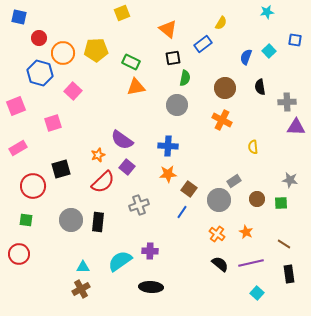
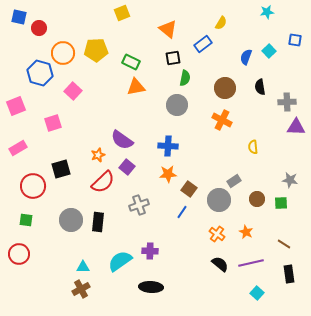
red circle at (39, 38): moved 10 px up
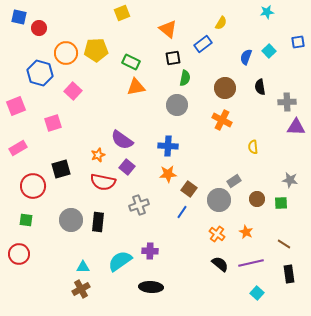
blue square at (295, 40): moved 3 px right, 2 px down; rotated 16 degrees counterclockwise
orange circle at (63, 53): moved 3 px right
red semicircle at (103, 182): rotated 55 degrees clockwise
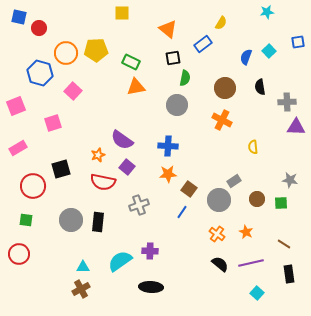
yellow square at (122, 13): rotated 21 degrees clockwise
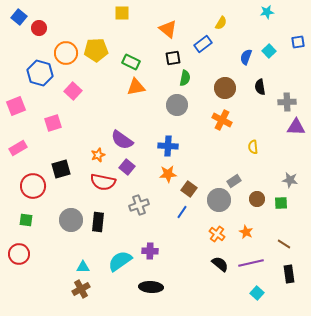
blue square at (19, 17): rotated 28 degrees clockwise
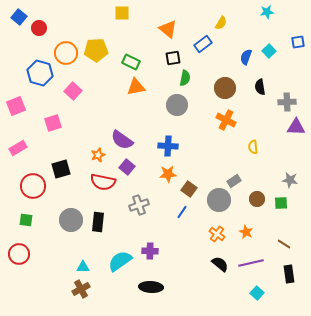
orange cross at (222, 120): moved 4 px right
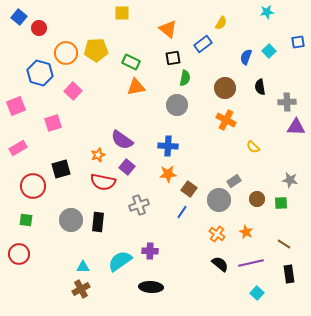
yellow semicircle at (253, 147): rotated 40 degrees counterclockwise
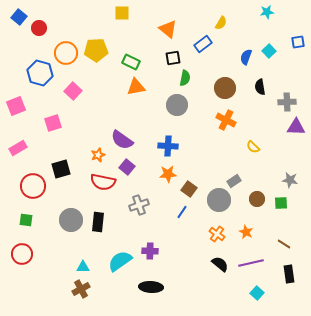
red circle at (19, 254): moved 3 px right
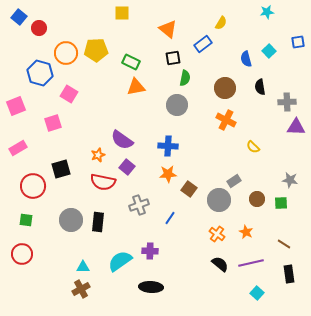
blue semicircle at (246, 57): moved 2 px down; rotated 35 degrees counterclockwise
pink square at (73, 91): moved 4 px left, 3 px down; rotated 12 degrees counterclockwise
blue line at (182, 212): moved 12 px left, 6 px down
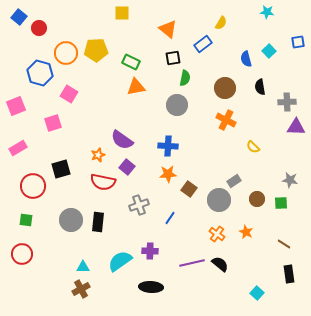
cyan star at (267, 12): rotated 16 degrees clockwise
purple line at (251, 263): moved 59 px left
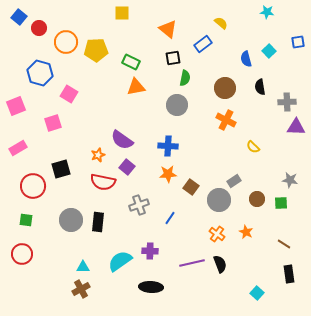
yellow semicircle at (221, 23): rotated 80 degrees counterclockwise
orange circle at (66, 53): moved 11 px up
brown square at (189, 189): moved 2 px right, 2 px up
black semicircle at (220, 264): rotated 30 degrees clockwise
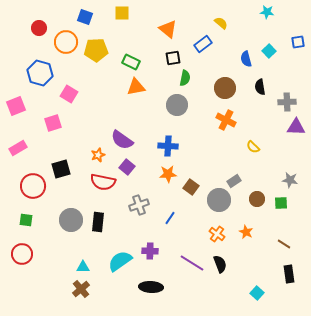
blue square at (19, 17): moved 66 px right; rotated 21 degrees counterclockwise
purple line at (192, 263): rotated 45 degrees clockwise
brown cross at (81, 289): rotated 12 degrees counterclockwise
